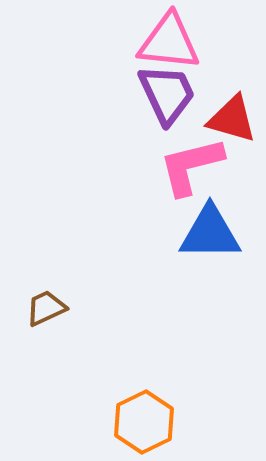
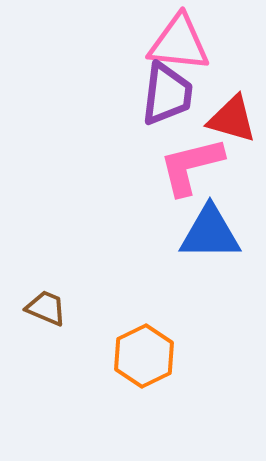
pink triangle: moved 10 px right, 1 px down
purple trapezoid: rotated 32 degrees clockwise
brown trapezoid: rotated 48 degrees clockwise
orange hexagon: moved 66 px up
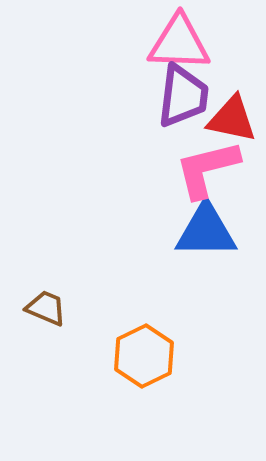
pink triangle: rotated 4 degrees counterclockwise
purple trapezoid: moved 16 px right, 2 px down
red triangle: rotated 4 degrees counterclockwise
pink L-shape: moved 16 px right, 3 px down
blue triangle: moved 4 px left, 2 px up
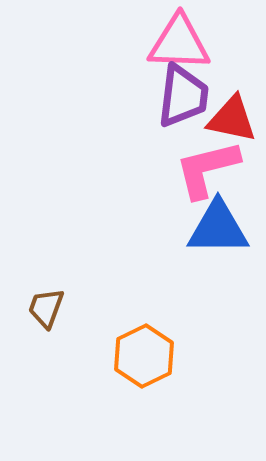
blue triangle: moved 12 px right, 3 px up
brown trapezoid: rotated 93 degrees counterclockwise
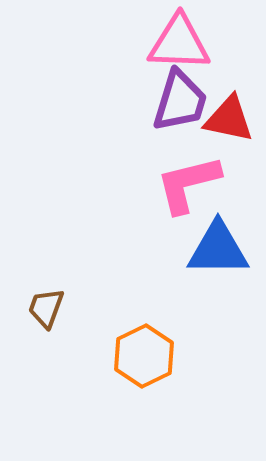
purple trapezoid: moved 3 px left, 5 px down; rotated 10 degrees clockwise
red triangle: moved 3 px left
pink L-shape: moved 19 px left, 15 px down
blue triangle: moved 21 px down
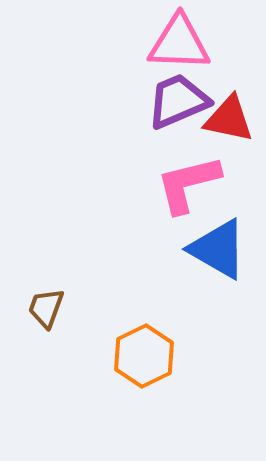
purple trapezoid: moved 2 px left; rotated 130 degrees counterclockwise
blue triangle: rotated 30 degrees clockwise
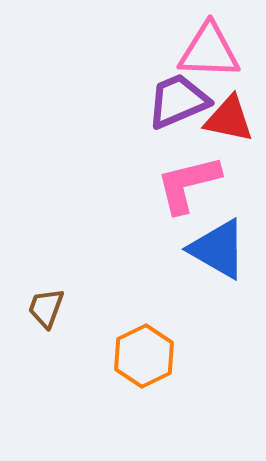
pink triangle: moved 30 px right, 8 px down
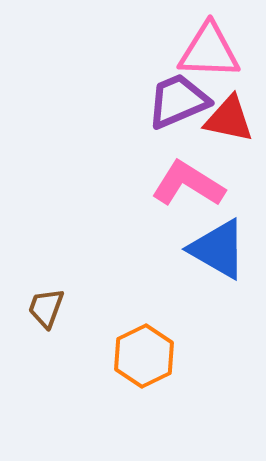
pink L-shape: rotated 46 degrees clockwise
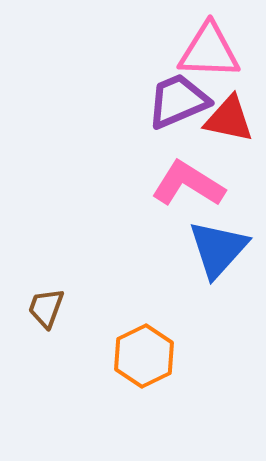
blue triangle: rotated 42 degrees clockwise
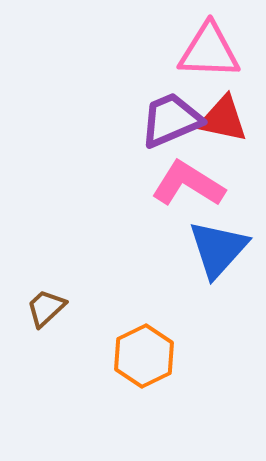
purple trapezoid: moved 7 px left, 19 px down
red triangle: moved 6 px left
brown trapezoid: rotated 27 degrees clockwise
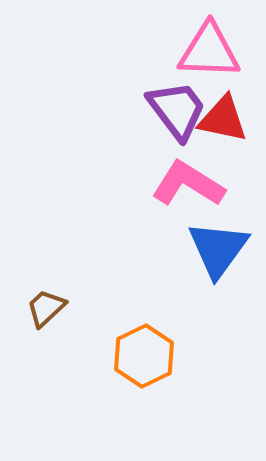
purple trapezoid: moved 6 px right, 10 px up; rotated 76 degrees clockwise
blue triangle: rotated 6 degrees counterclockwise
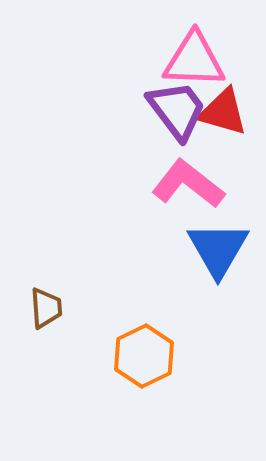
pink triangle: moved 15 px left, 9 px down
red triangle: moved 7 px up; rotated 4 degrees clockwise
pink L-shape: rotated 6 degrees clockwise
blue triangle: rotated 6 degrees counterclockwise
brown trapezoid: rotated 129 degrees clockwise
